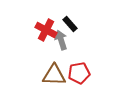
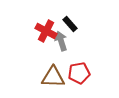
red cross: moved 1 px down
gray arrow: moved 1 px down
brown triangle: moved 1 px left, 2 px down
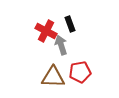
black rectangle: rotated 21 degrees clockwise
gray arrow: moved 4 px down
red pentagon: moved 1 px right, 1 px up
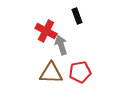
black rectangle: moved 7 px right, 8 px up
brown triangle: moved 2 px left, 4 px up
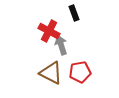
black rectangle: moved 3 px left, 3 px up
red cross: moved 3 px right
brown triangle: rotated 25 degrees clockwise
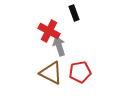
gray arrow: moved 2 px left, 1 px down
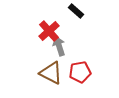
black rectangle: moved 2 px right, 2 px up; rotated 28 degrees counterclockwise
red cross: rotated 20 degrees clockwise
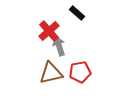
black rectangle: moved 1 px right, 2 px down
brown triangle: rotated 40 degrees counterclockwise
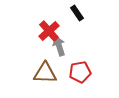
black rectangle: rotated 14 degrees clockwise
brown triangle: moved 6 px left; rotated 15 degrees clockwise
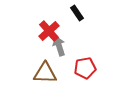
red pentagon: moved 5 px right, 4 px up
